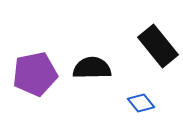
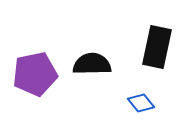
black rectangle: moved 1 px left, 1 px down; rotated 51 degrees clockwise
black semicircle: moved 4 px up
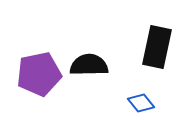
black semicircle: moved 3 px left, 1 px down
purple pentagon: moved 4 px right
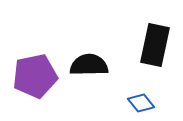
black rectangle: moved 2 px left, 2 px up
purple pentagon: moved 4 px left, 2 px down
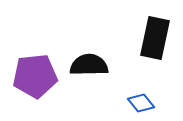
black rectangle: moved 7 px up
purple pentagon: rotated 6 degrees clockwise
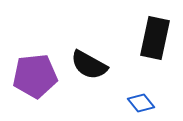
black semicircle: rotated 150 degrees counterclockwise
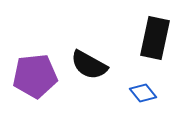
blue diamond: moved 2 px right, 10 px up
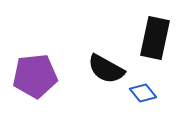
black semicircle: moved 17 px right, 4 px down
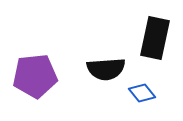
black semicircle: rotated 33 degrees counterclockwise
blue diamond: moved 1 px left
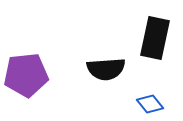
purple pentagon: moved 9 px left, 1 px up
blue diamond: moved 8 px right, 11 px down
